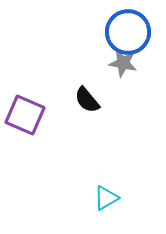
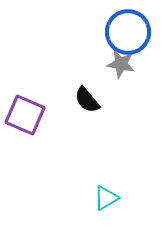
gray star: moved 2 px left, 1 px down
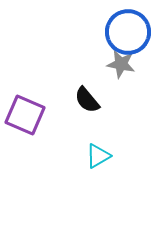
cyan triangle: moved 8 px left, 42 px up
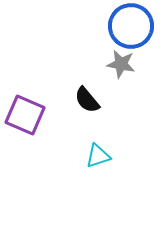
blue circle: moved 3 px right, 6 px up
cyan triangle: rotated 12 degrees clockwise
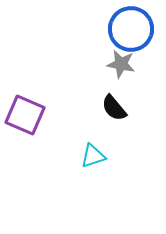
blue circle: moved 3 px down
black semicircle: moved 27 px right, 8 px down
cyan triangle: moved 5 px left
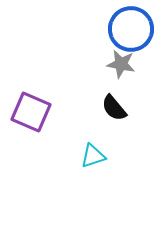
purple square: moved 6 px right, 3 px up
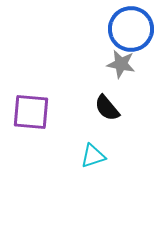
black semicircle: moved 7 px left
purple square: rotated 18 degrees counterclockwise
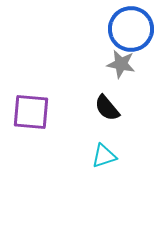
cyan triangle: moved 11 px right
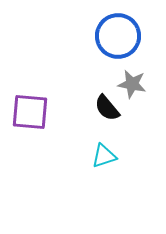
blue circle: moved 13 px left, 7 px down
gray star: moved 11 px right, 20 px down
purple square: moved 1 px left
